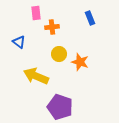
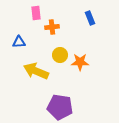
blue triangle: rotated 40 degrees counterclockwise
yellow circle: moved 1 px right, 1 px down
orange star: rotated 18 degrees counterclockwise
yellow arrow: moved 5 px up
purple pentagon: rotated 10 degrees counterclockwise
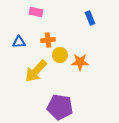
pink rectangle: moved 1 px up; rotated 72 degrees counterclockwise
orange cross: moved 4 px left, 13 px down
yellow arrow: rotated 70 degrees counterclockwise
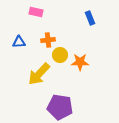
yellow arrow: moved 3 px right, 3 px down
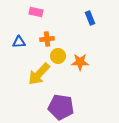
orange cross: moved 1 px left, 1 px up
yellow circle: moved 2 px left, 1 px down
purple pentagon: moved 1 px right
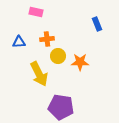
blue rectangle: moved 7 px right, 6 px down
yellow arrow: rotated 70 degrees counterclockwise
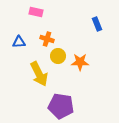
orange cross: rotated 24 degrees clockwise
purple pentagon: moved 1 px up
